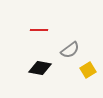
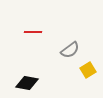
red line: moved 6 px left, 2 px down
black diamond: moved 13 px left, 15 px down
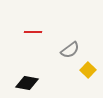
yellow square: rotated 14 degrees counterclockwise
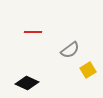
yellow square: rotated 14 degrees clockwise
black diamond: rotated 15 degrees clockwise
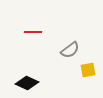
yellow square: rotated 21 degrees clockwise
